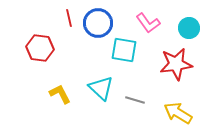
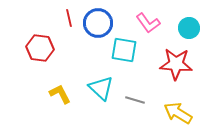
red star: rotated 12 degrees clockwise
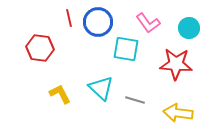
blue circle: moved 1 px up
cyan square: moved 2 px right, 1 px up
yellow arrow: rotated 24 degrees counterclockwise
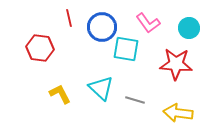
blue circle: moved 4 px right, 5 px down
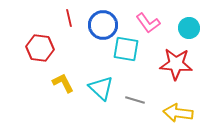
blue circle: moved 1 px right, 2 px up
yellow L-shape: moved 3 px right, 11 px up
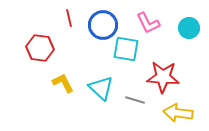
pink L-shape: rotated 10 degrees clockwise
red star: moved 13 px left, 13 px down
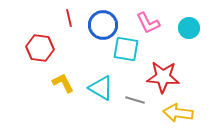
cyan triangle: rotated 12 degrees counterclockwise
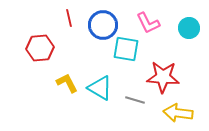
red hexagon: rotated 12 degrees counterclockwise
yellow L-shape: moved 4 px right
cyan triangle: moved 1 px left
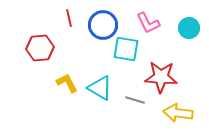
red star: moved 2 px left
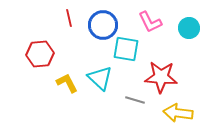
pink L-shape: moved 2 px right, 1 px up
red hexagon: moved 6 px down
cyan triangle: moved 10 px up; rotated 12 degrees clockwise
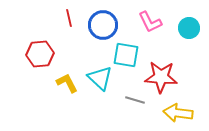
cyan square: moved 6 px down
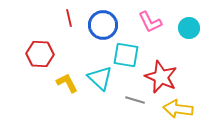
red hexagon: rotated 8 degrees clockwise
red star: rotated 20 degrees clockwise
yellow arrow: moved 4 px up
